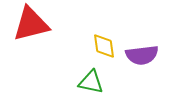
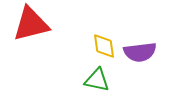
purple semicircle: moved 2 px left, 3 px up
green triangle: moved 6 px right, 2 px up
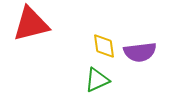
green triangle: rotated 36 degrees counterclockwise
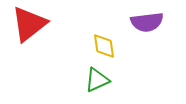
red triangle: moved 2 px left; rotated 24 degrees counterclockwise
purple semicircle: moved 7 px right, 30 px up
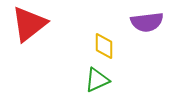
yellow diamond: rotated 8 degrees clockwise
